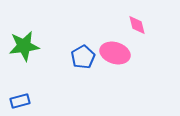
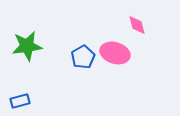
green star: moved 3 px right
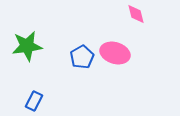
pink diamond: moved 1 px left, 11 px up
blue pentagon: moved 1 px left
blue rectangle: moved 14 px right; rotated 48 degrees counterclockwise
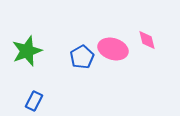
pink diamond: moved 11 px right, 26 px down
green star: moved 5 px down; rotated 12 degrees counterclockwise
pink ellipse: moved 2 px left, 4 px up
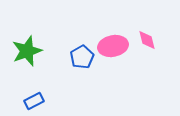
pink ellipse: moved 3 px up; rotated 28 degrees counterclockwise
blue rectangle: rotated 36 degrees clockwise
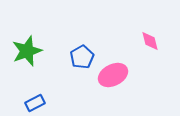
pink diamond: moved 3 px right, 1 px down
pink ellipse: moved 29 px down; rotated 16 degrees counterclockwise
blue rectangle: moved 1 px right, 2 px down
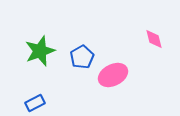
pink diamond: moved 4 px right, 2 px up
green star: moved 13 px right
